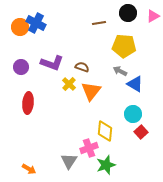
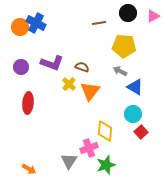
blue triangle: moved 3 px down
orange triangle: moved 1 px left
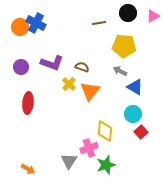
orange arrow: moved 1 px left
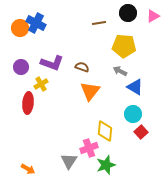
orange circle: moved 1 px down
yellow cross: moved 28 px left; rotated 16 degrees clockwise
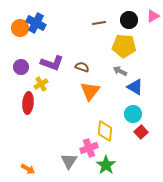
black circle: moved 1 px right, 7 px down
green star: rotated 18 degrees counterclockwise
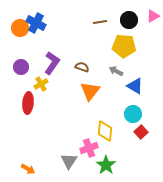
brown line: moved 1 px right, 1 px up
purple L-shape: rotated 75 degrees counterclockwise
gray arrow: moved 4 px left
blue triangle: moved 1 px up
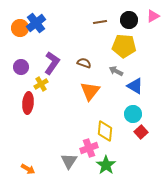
blue cross: rotated 24 degrees clockwise
brown semicircle: moved 2 px right, 4 px up
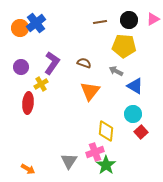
pink triangle: moved 3 px down
yellow diamond: moved 1 px right
pink cross: moved 6 px right, 4 px down
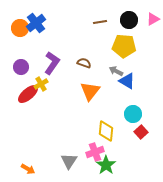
blue triangle: moved 8 px left, 5 px up
red ellipse: moved 9 px up; rotated 45 degrees clockwise
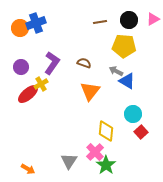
blue cross: rotated 18 degrees clockwise
pink cross: rotated 24 degrees counterclockwise
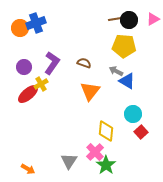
brown line: moved 15 px right, 3 px up
purple circle: moved 3 px right
